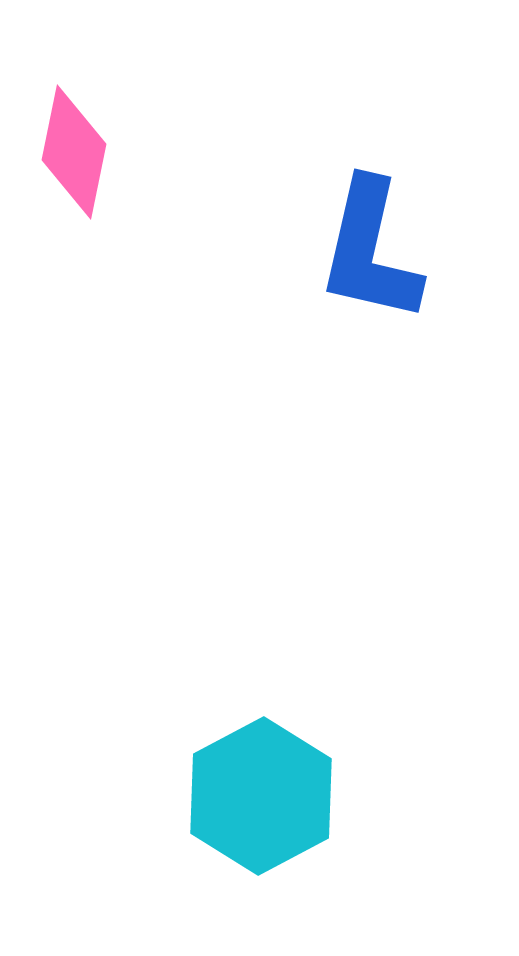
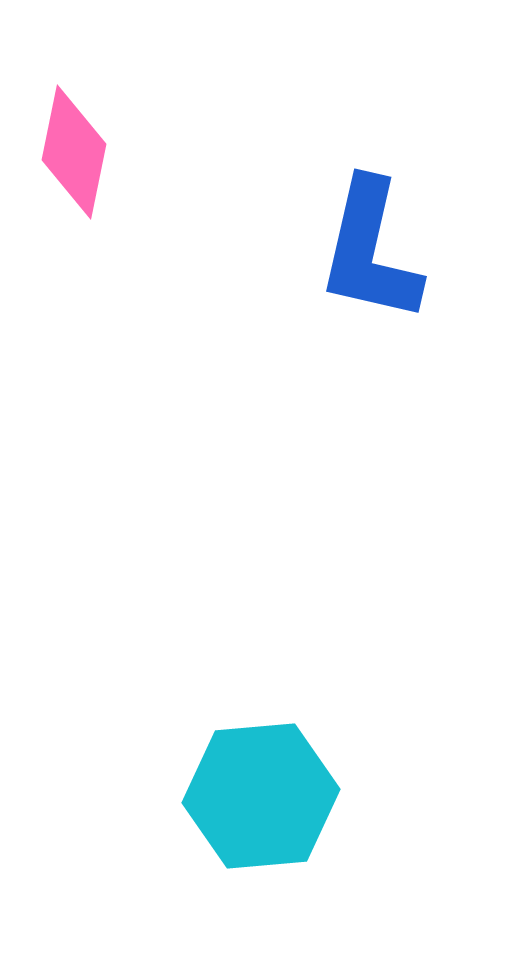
cyan hexagon: rotated 23 degrees clockwise
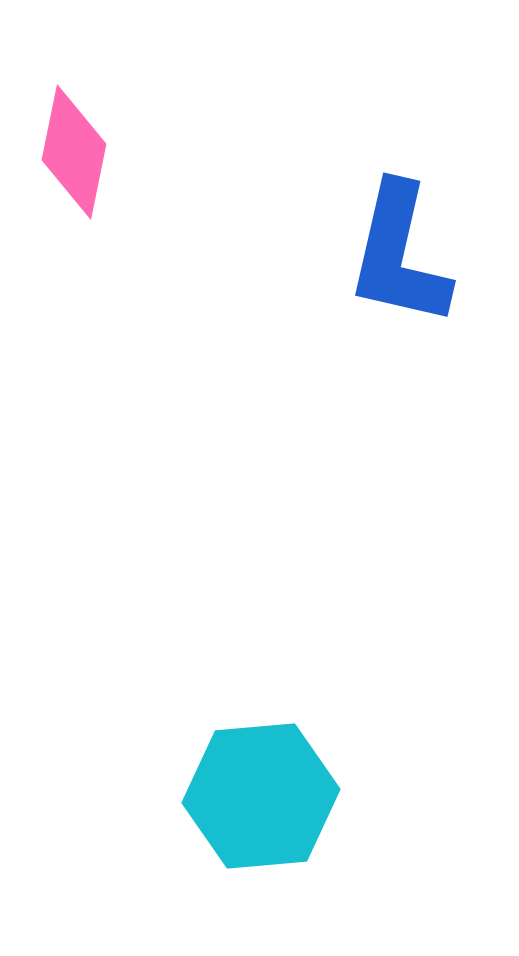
blue L-shape: moved 29 px right, 4 px down
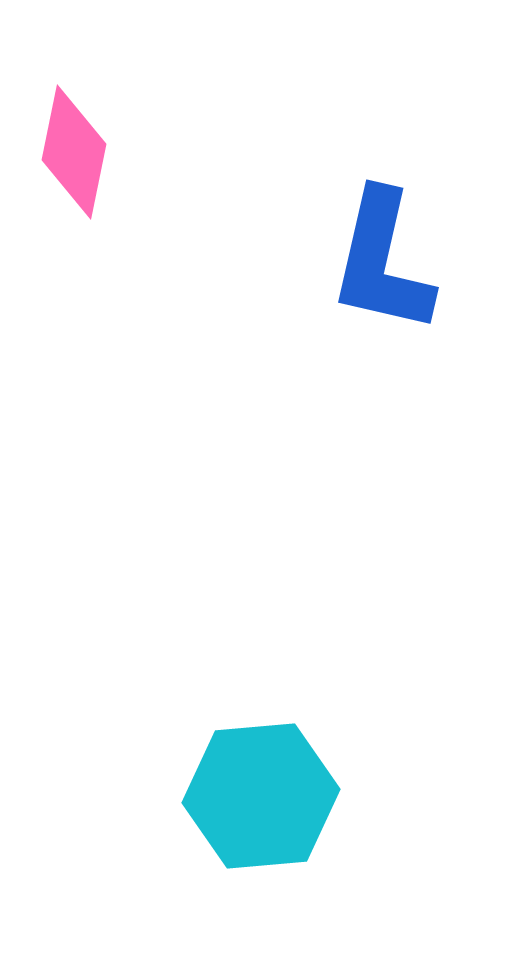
blue L-shape: moved 17 px left, 7 px down
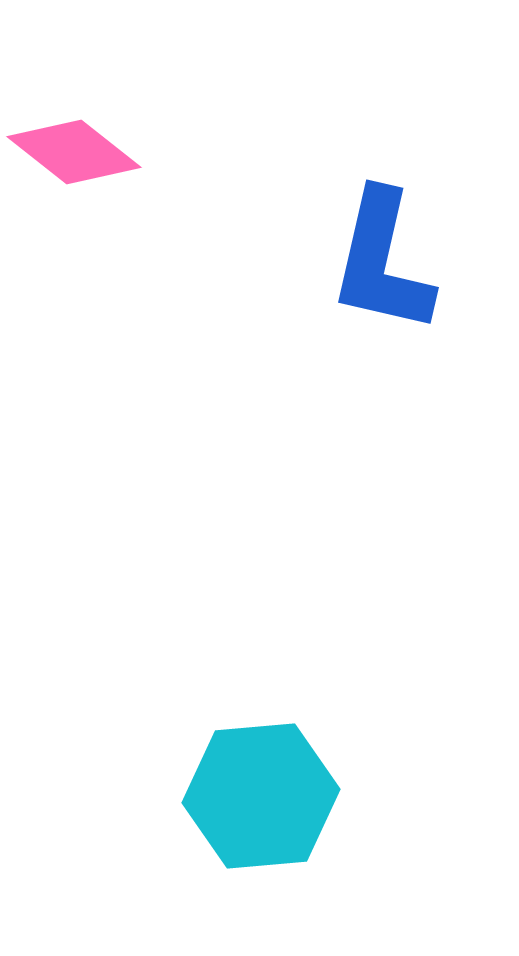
pink diamond: rotated 63 degrees counterclockwise
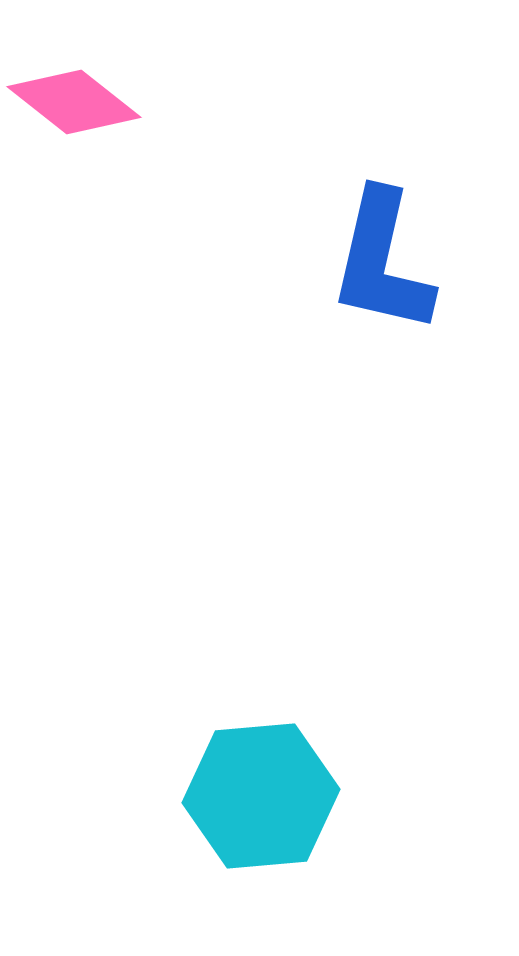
pink diamond: moved 50 px up
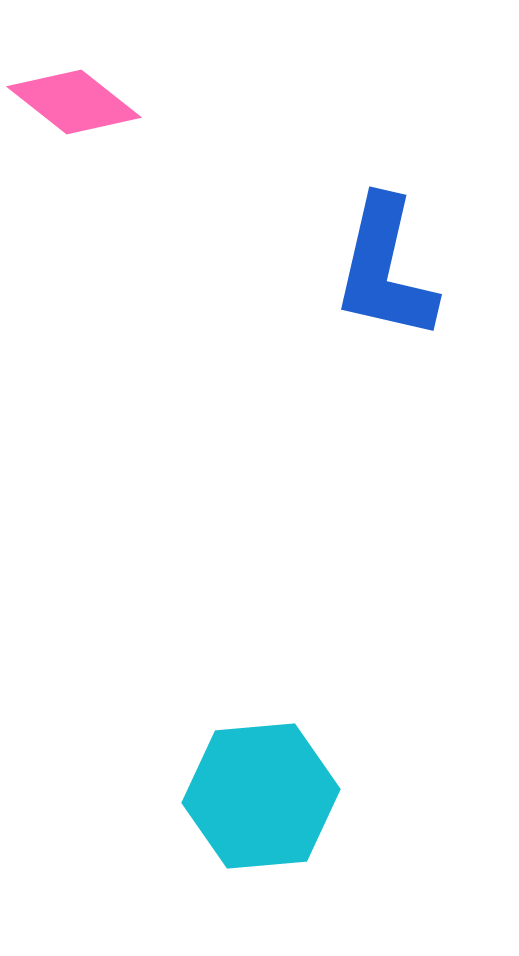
blue L-shape: moved 3 px right, 7 px down
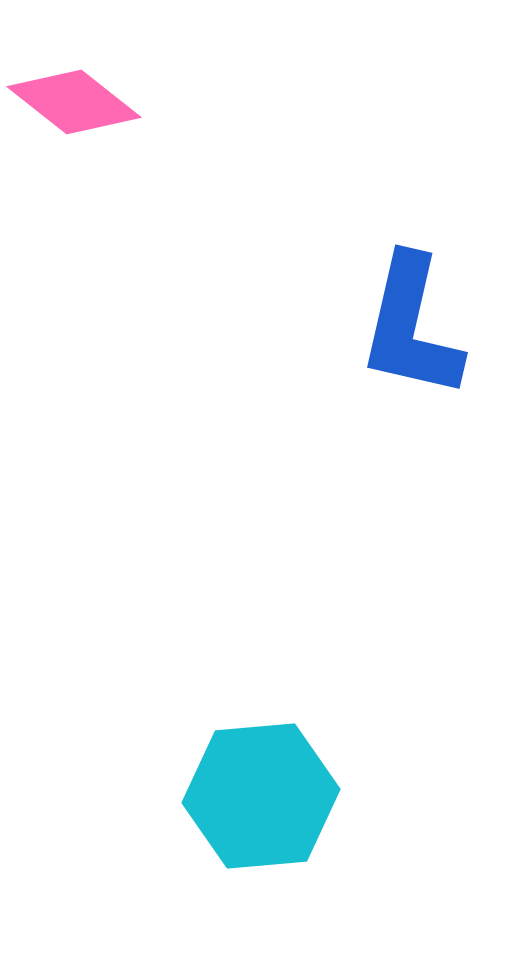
blue L-shape: moved 26 px right, 58 px down
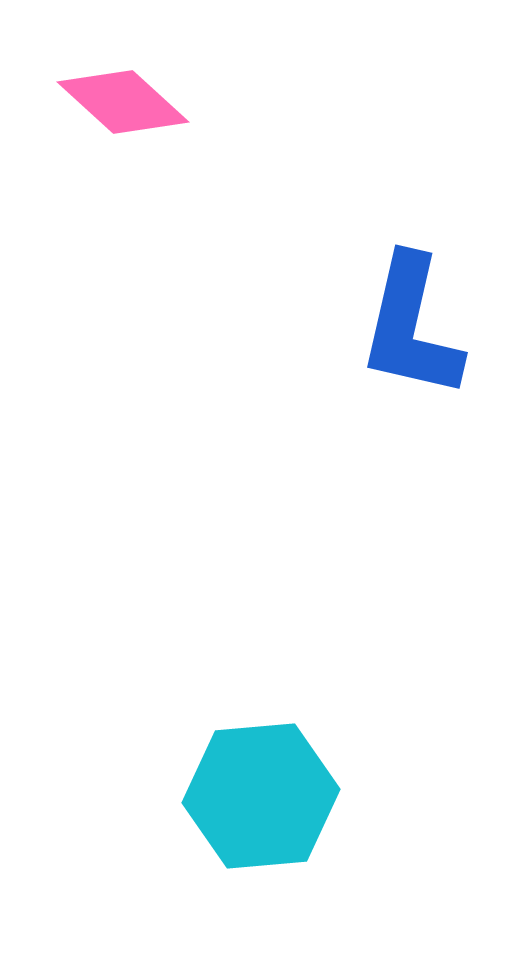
pink diamond: moved 49 px right; rotated 4 degrees clockwise
